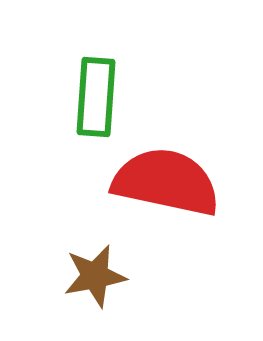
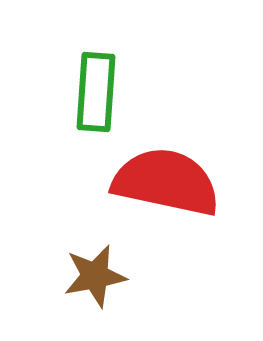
green rectangle: moved 5 px up
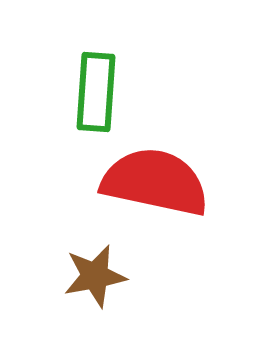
red semicircle: moved 11 px left
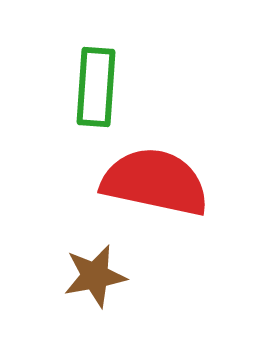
green rectangle: moved 5 px up
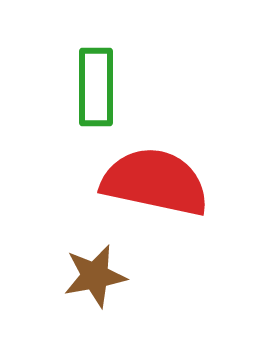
green rectangle: rotated 4 degrees counterclockwise
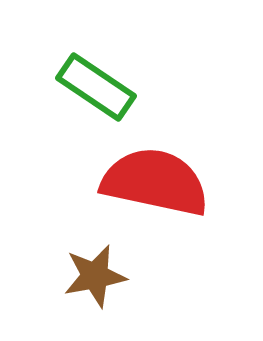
green rectangle: rotated 56 degrees counterclockwise
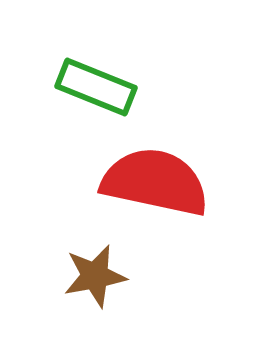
green rectangle: rotated 12 degrees counterclockwise
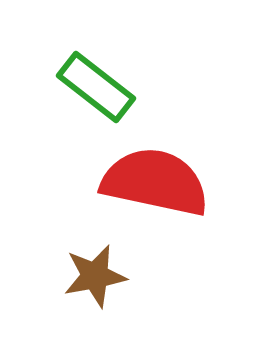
green rectangle: rotated 16 degrees clockwise
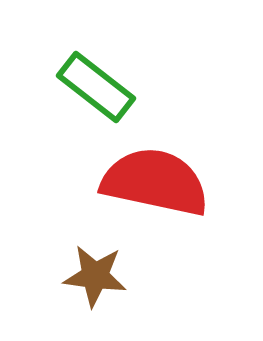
brown star: rotated 18 degrees clockwise
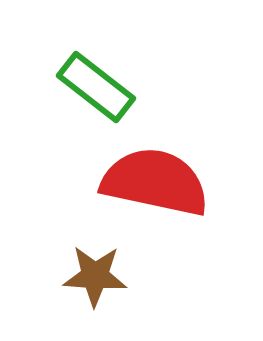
brown star: rotated 4 degrees counterclockwise
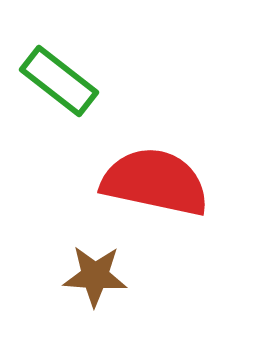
green rectangle: moved 37 px left, 6 px up
